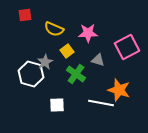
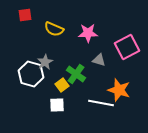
yellow square: moved 5 px left, 34 px down
gray triangle: moved 1 px right
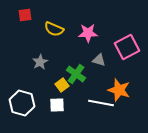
gray star: moved 5 px left
white hexagon: moved 9 px left, 29 px down
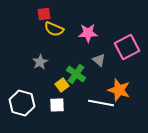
red square: moved 19 px right, 1 px up
gray triangle: rotated 24 degrees clockwise
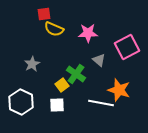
gray star: moved 8 px left, 2 px down
white hexagon: moved 1 px left, 1 px up; rotated 10 degrees clockwise
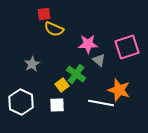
pink star: moved 11 px down
pink square: rotated 10 degrees clockwise
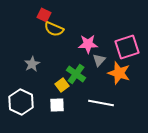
red square: moved 1 px down; rotated 32 degrees clockwise
gray triangle: rotated 32 degrees clockwise
orange star: moved 17 px up
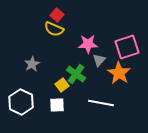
red square: moved 13 px right; rotated 16 degrees clockwise
orange star: rotated 15 degrees clockwise
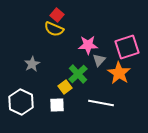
pink star: moved 1 px down
green cross: moved 2 px right; rotated 12 degrees clockwise
yellow square: moved 3 px right, 2 px down
